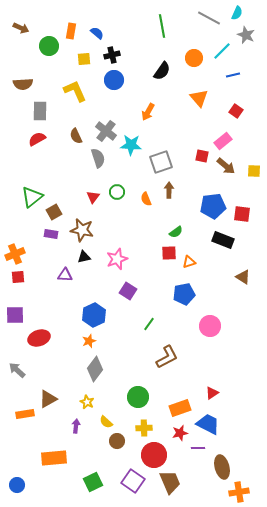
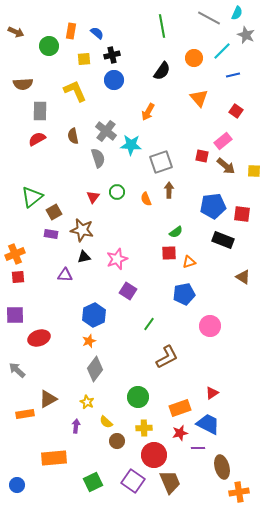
brown arrow at (21, 28): moved 5 px left, 4 px down
brown semicircle at (76, 136): moved 3 px left; rotated 14 degrees clockwise
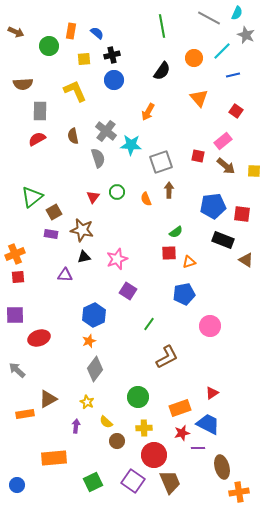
red square at (202, 156): moved 4 px left
brown triangle at (243, 277): moved 3 px right, 17 px up
red star at (180, 433): moved 2 px right
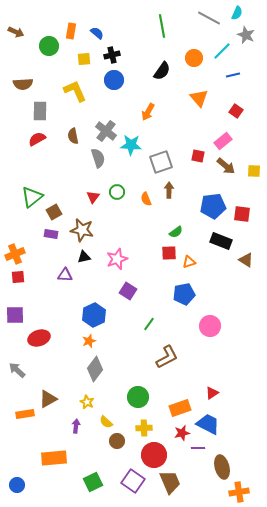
black rectangle at (223, 240): moved 2 px left, 1 px down
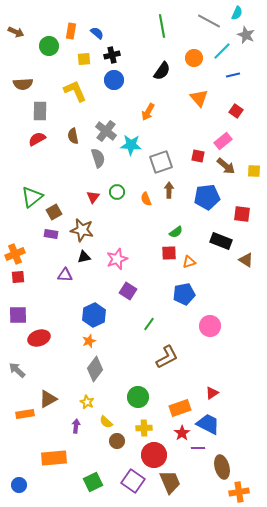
gray line at (209, 18): moved 3 px down
blue pentagon at (213, 206): moved 6 px left, 9 px up
purple square at (15, 315): moved 3 px right
red star at (182, 433): rotated 21 degrees counterclockwise
blue circle at (17, 485): moved 2 px right
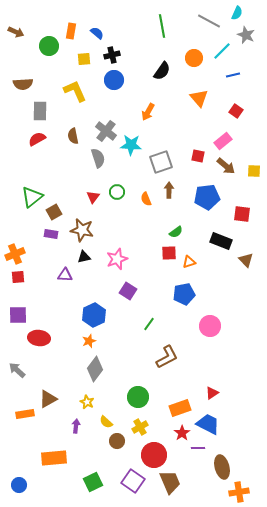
brown triangle at (246, 260): rotated 14 degrees clockwise
red ellipse at (39, 338): rotated 25 degrees clockwise
yellow cross at (144, 428): moved 4 px left, 1 px up; rotated 28 degrees counterclockwise
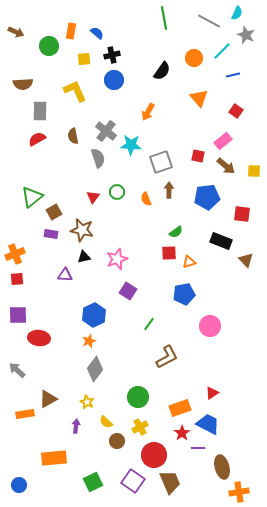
green line at (162, 26): moved 2 px right, 8 px up
red square at (18, 277): moved 1 px left, 2 px down
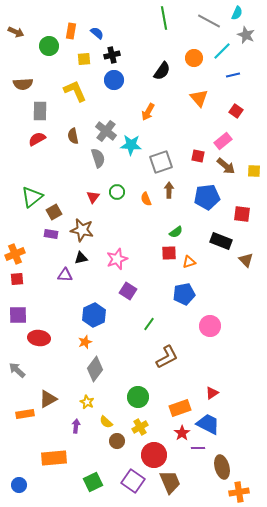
black triangle at (84, 257): moved 3 px left, 1 px down
orange star at (89, 341): moved 4 px left, 1 px down
